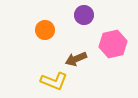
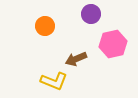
purple circle: moved 7 px right, 1 px up
orange circle: moved 4 px up
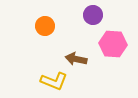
purple circle: moved 2 px right, 1 px down
pink hexagon: rotated 16 degrees clockwise
brown arrow: rotated 35 degrees clockwise
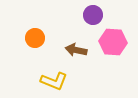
orange circle: moved 10 px left, 12 px down
pink hexagon: moved 2 px up
brown arrow: moved 9 px up
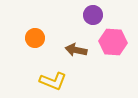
yellow L-shape: moved 1 px left
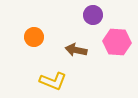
orange circle: moved 1 px left, 1 px up
pink hexagon: moved 4 px right
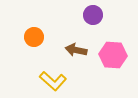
pink hexagon: moved 4 px left, 13 px down
yellow L-shape: rotated 20 degrees clockwise
